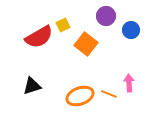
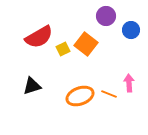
yellow square: moved 24 px down
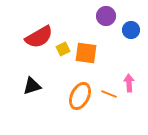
orange square: moved 9 px down; rotated 30 degrees counterclockwise
orange ellipse: rotated 44 degrees counterclockwise
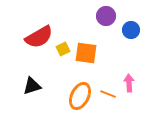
orange line: moved 1 px left
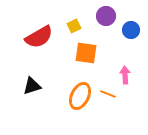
yellow square: moved 11 px right, 23 px up
pink arrow: moved 4 px left, 8 px up
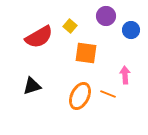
yellow square: moved 4 px left; rotated 24 degrees counterclockwise
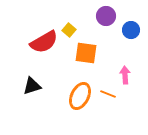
yellow square: moved 1 px left, 4 px down
red semicircle: moved 5 px right, 5 px down
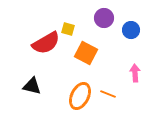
purple circle: moved 2 px left, 2 px down
yellow square: moved 1 px left, 1 px up; rotated 24 degrees counterclockwise
red semicircle: moved 2 px right, 1 px down
orange square: rotated 20 degrees clockwise
pink arrow: moved 10 px right, 2 px up
black triangle: rotated 30 degrees clockwise
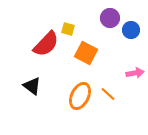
purple circle: moved 6 px right
red semicircle: moved 1 px down; rotated 16 degrees counterclockwise
pink arrow: rotated 84 degrees clockwise
black triangle: rotated 24 degrees clockwise
orange line: rotated 21 degrees clockwise
